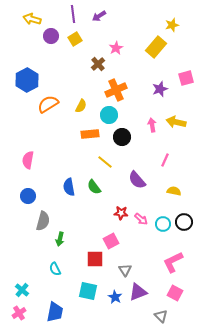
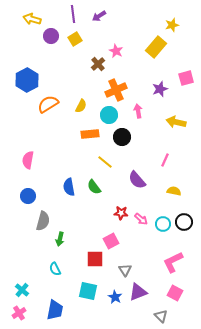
pink star at (116, 48): moved 3 px down; rotated 16 degrees counterclockwise
pink arrow at (152, 125): moved 14 px left, 14 px up
blue trapezoid at (55, 312): moved 2 px up
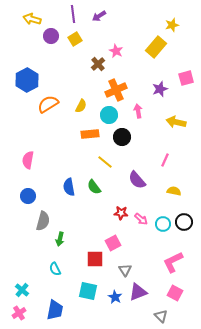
pink square at (111, 241): moved 2 px right, 2 px down
